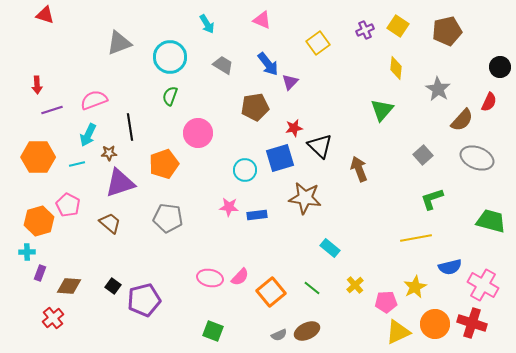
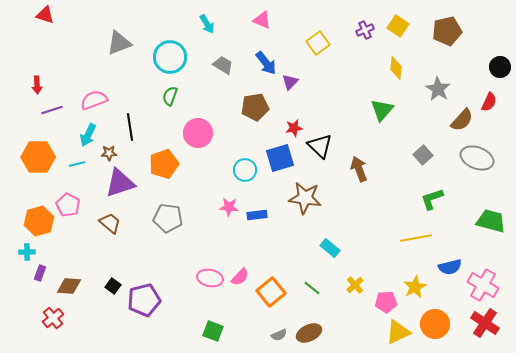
blue arrow at (268, 64): moved 2 px left, 1 px up
red cross at (472, 323): moved 13 px right; rotated 16 degrees clockwise
brown ellipse at (307, 331): moved 2 px right, 2 px down
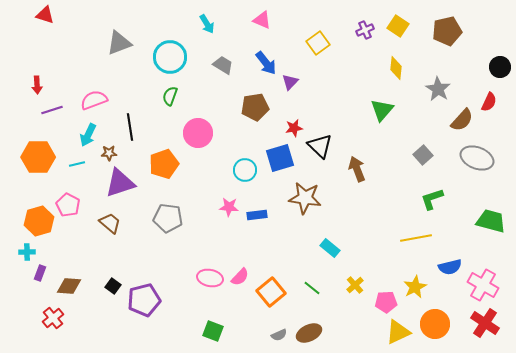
brown arrow at (359, 169): moved 2 px left
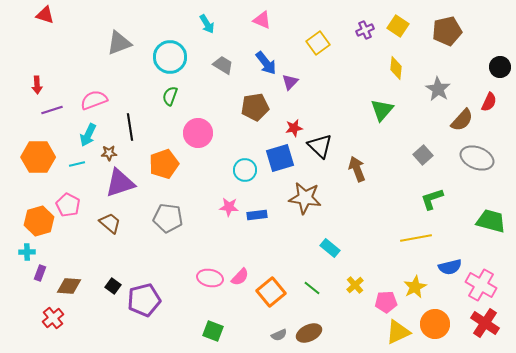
pink cross at (483, 285): moved 2 px left
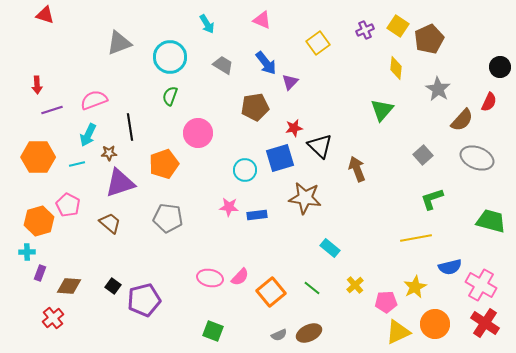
brown pentagon at (447, 31): moved 18 px left, 8 px down; rotated 12 degrees counterclockwise
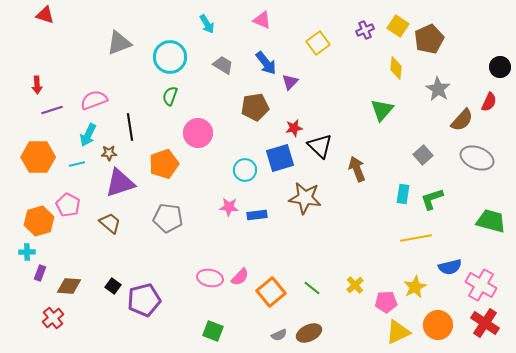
cyan rectangle at (330, 248): moved 73 px right, 54 px up; rotated 60 degrees clockwise
orange circle at (435, 324): moved 3 px right, 1 px down
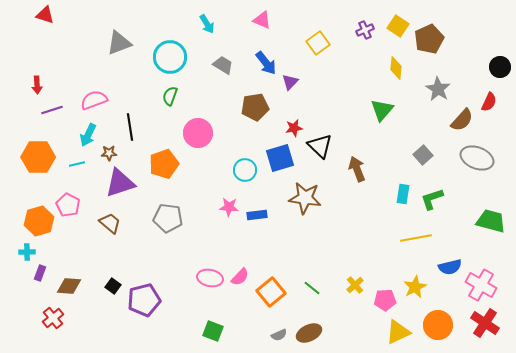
pink pentagon at (386, 302): moved 1 px left, 2 px up
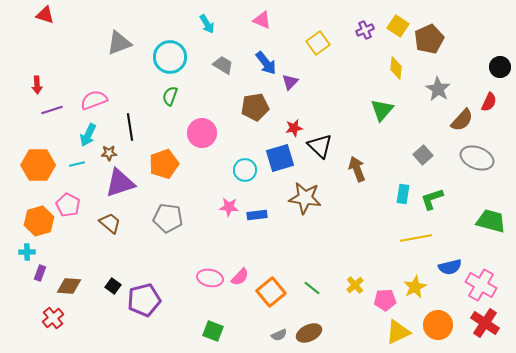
pink circle at (198, 133): moved 4 px right
orange hexagon at (38, 157): moved 8 px down
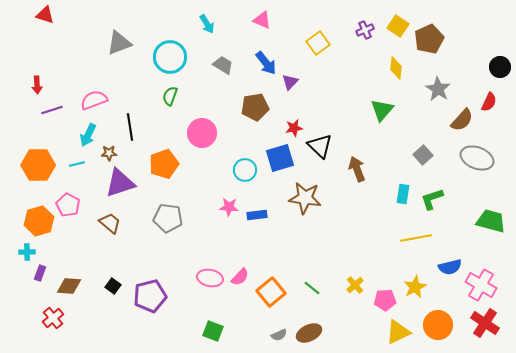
purple pentagon at (144, 300): moved 6 px right, 4 px up
